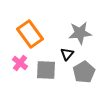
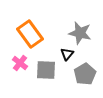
gray star: rotated 20 degrees clockwise
gray pentagon: moved 1 px right, 2 px down
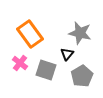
gray square: rotated 15 degrees clockwise
gray pentagon: moved 3 px left, 2 px down
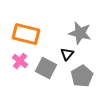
orange rectangle: moved 4 px left; rotated 40 degrees counterclockwise
pink cross: moved 2 px up
gray square: moved 2 px up; rotated 10 degrees clockwise
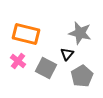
pink cross: moved 2 px left
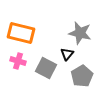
orange rectangle: moved 5 px left, 1 px up
pink cross: rotated 21 degrees counterclockwise
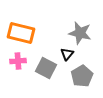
pink cross: rotated 21 degrees counterclockwise
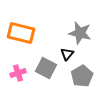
pink cross: moved 12 px down; rotated 14 degrees counterclockwise
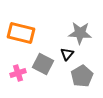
gray star: rotated 10 degrees counterclockwise
gray square: moved 3 px left, 4 px up
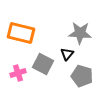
gray pentagon: rotated 25 degrees counterclockwise
